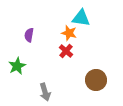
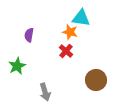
orange star: moved 1 px right, 1 px up
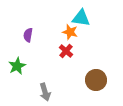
purple semicircle: moved 1 px left
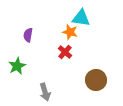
red cross: moved 1 px left, 1 px down
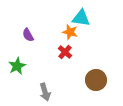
purple semicircle: rotated 40 degrees counterclockwise
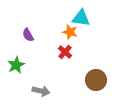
green star: moved 1 px left, 1 px up
gray arrow: moved 4 px left, 1 px up; rotated 60 degrees counterclockwise
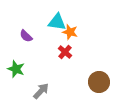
cyan triangle: moved 24 px left, 4 px down
purple semicircle: moved 2 px left, 1 px down; rotated 16 degrees counterclockwise
green star: moved 4 px down; rotated 24 degrees counterclockwise
brown circle: moved 3 px right, 2 px down
gray arrow: rotated 60 degrees counterclockwise
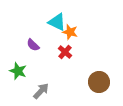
cyan triangle: rotated 18 degrees clockwise
purple semicircle: moved 7 px right, 9 px down
green star: moved 2 px right, 2 px down
